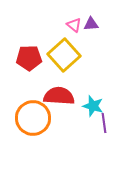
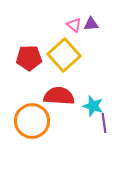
orange circle: moved 1 px left, 3 px down
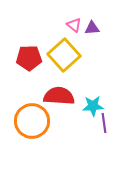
purple triangle: moved 1 px right, 4 px down
cyan star: rotated 20 degrees counterclockwise
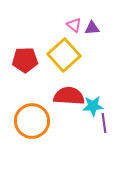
red pentagon: moved 4 px left, 2 px down
red semicircle: moved 10 px right
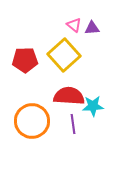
purple line: moved 31 px left, 1 px down
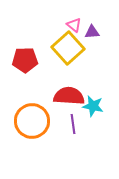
purple triangle: moved 4 px down
yellow square: moved 4 px right, 7 px up
cyan star: rotated 15 degrees clockwise
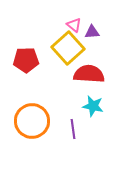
red pentagon: moved 1 px right
red semicircle: moved 20 px right, 22 px up
purple line: moved 5 px down
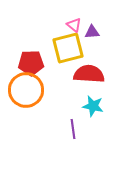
yellow square: rotated 28 degrees clockwise
red pentagon: moved 5 px right, 3 px down
orange circle: moved 6 px left, 31 px up
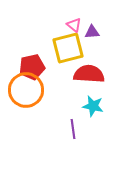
red pentagon: moved 1 px right, 4 px down; rotated 10 degrees counterclockwise
